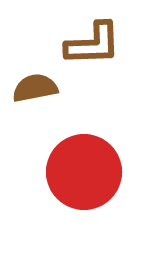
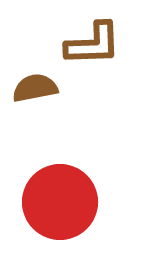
red circle: moved 24 px left, 30 px down
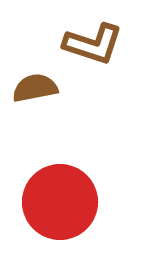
brown L-shape: rotated 20 degrees clockwise
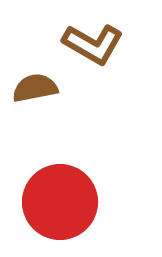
brown L-shape: rotated 12 degrees clockwise
